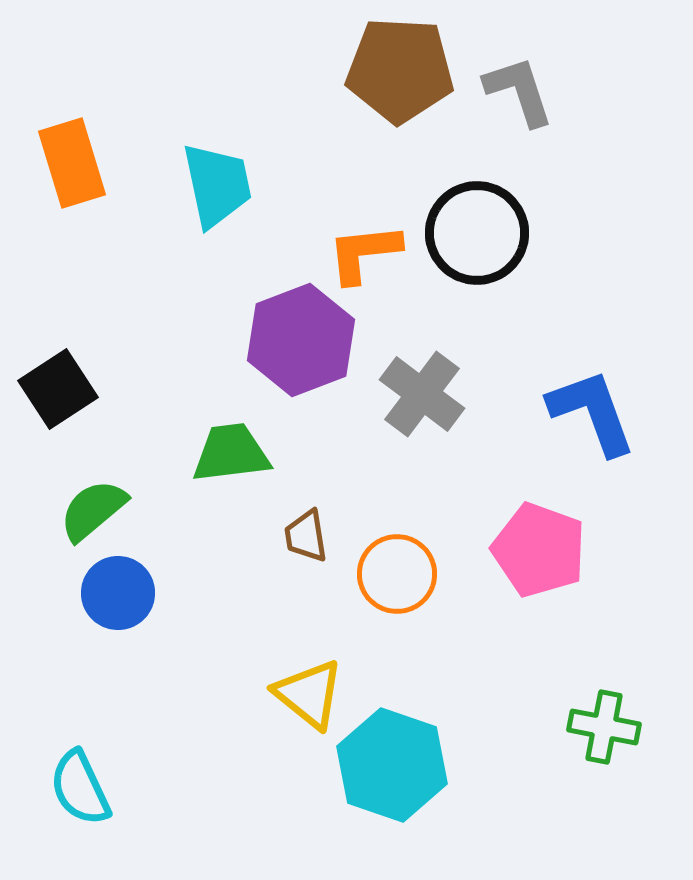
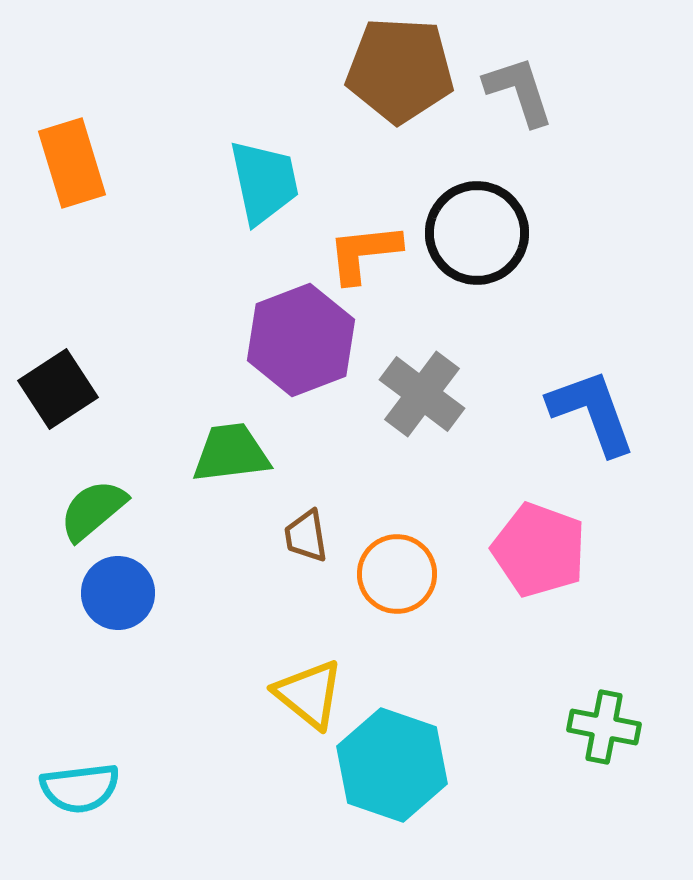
cyan trapezoid: moved 47 px right, 3 px up
cyan semicircle: rotated 72 degrees counterclockwise
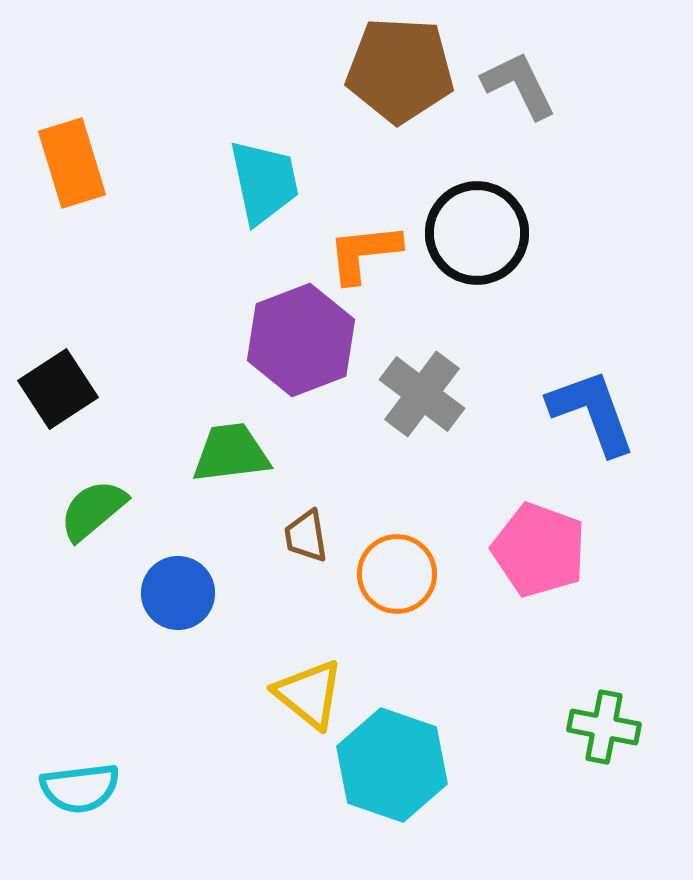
gray L-shape: moved 6 px up; rotated 8 degrees counterclockwise
blue circle: moved 60 px right
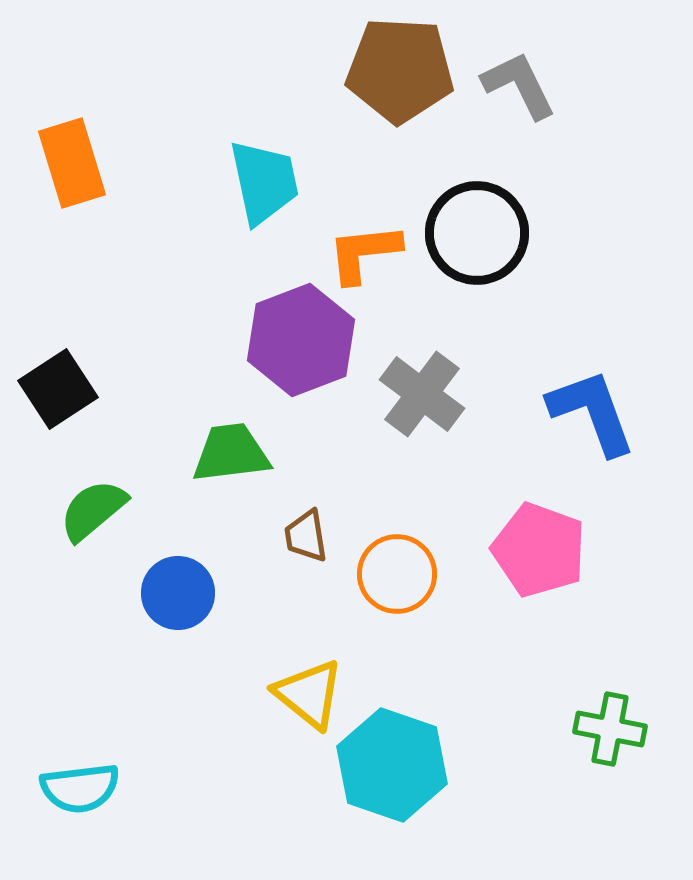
green cross: moved 6 px right, 2 px down
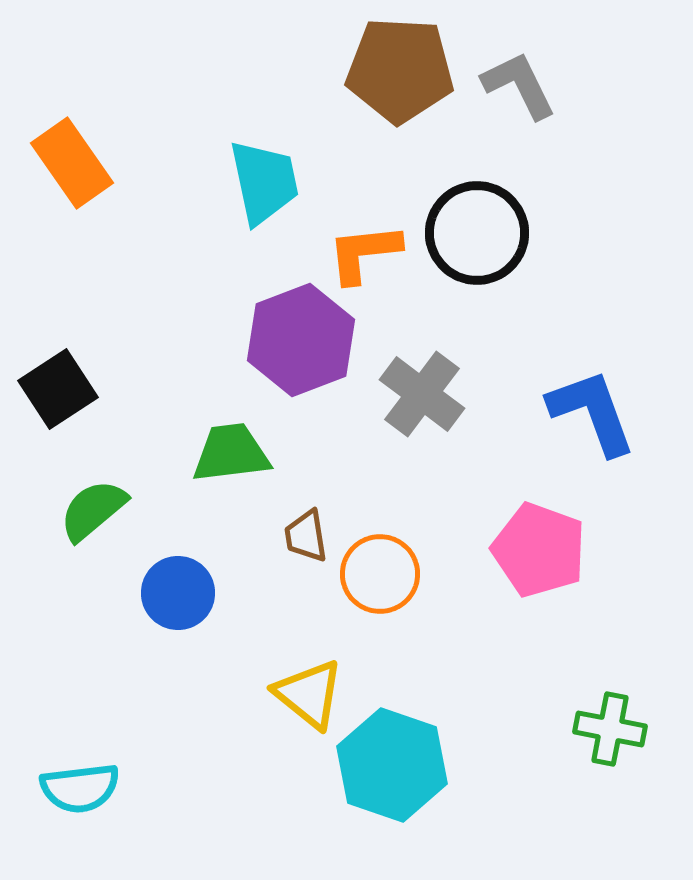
orange rectangle: rotated 18 degrees counterclockwise
orange circle: moved 17 px left
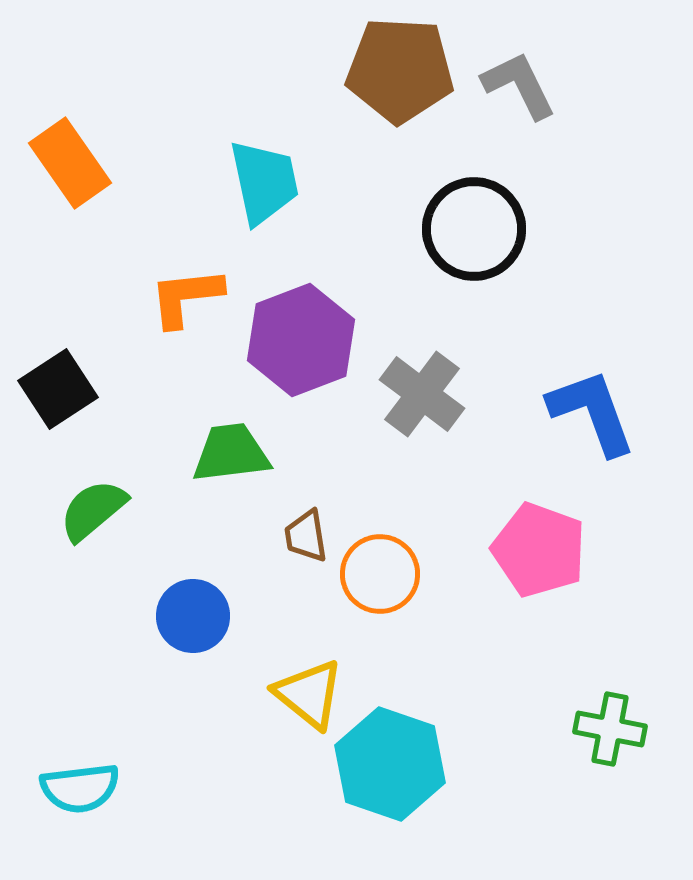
orange rectangle: moved 2 px left
black circle: moved 3 px left, 4 px up
orange L-shape: moved 178 px left, 44 px down
blue circle: moved 15 px right, 23 px down
cyan hexagon: moved 2 px left, 1 px up
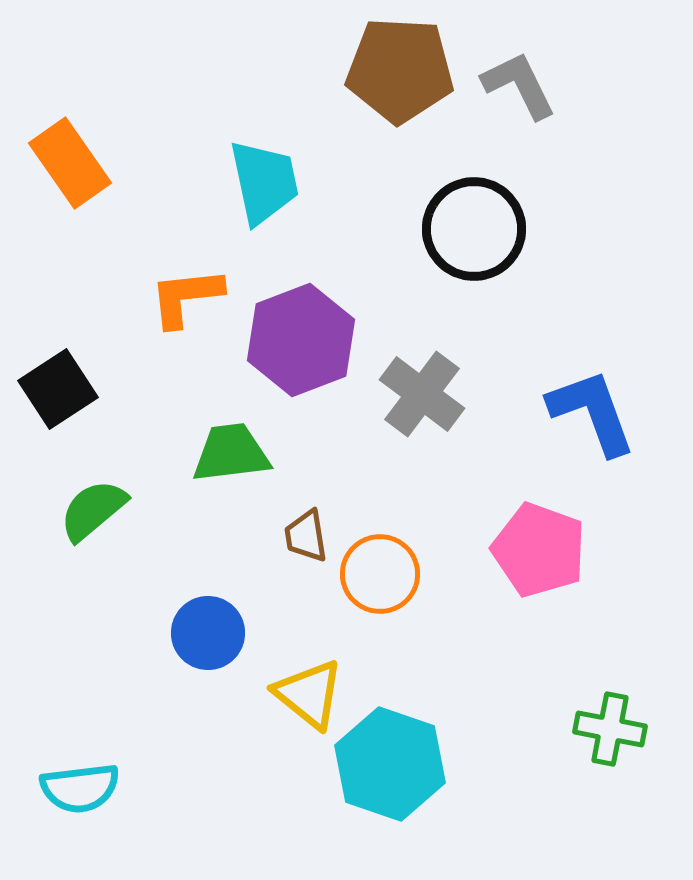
blue circle: moved 15 px right, 17 px down
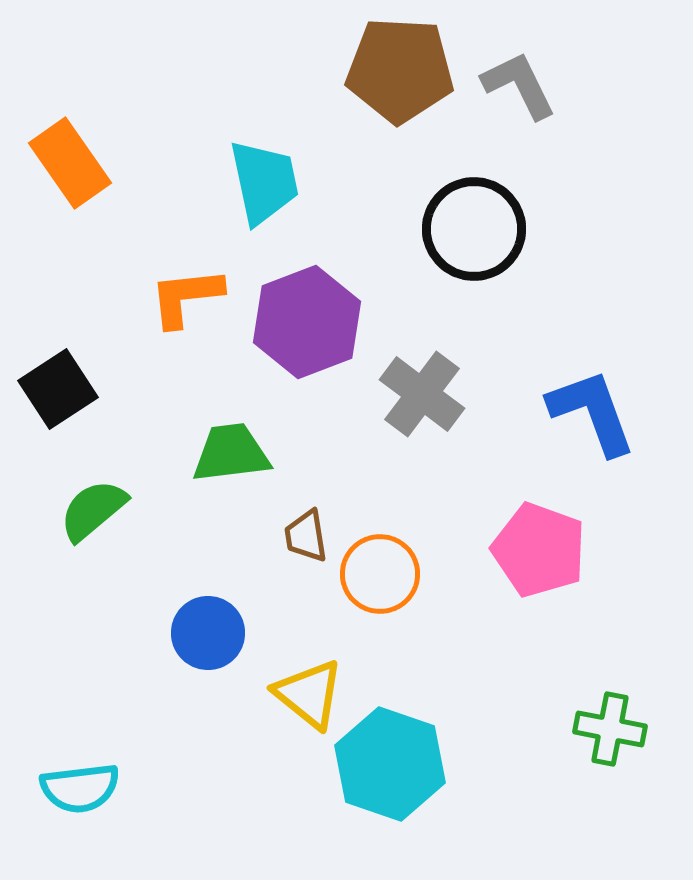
purple hexagon: moved 6 px right, 18 px up
